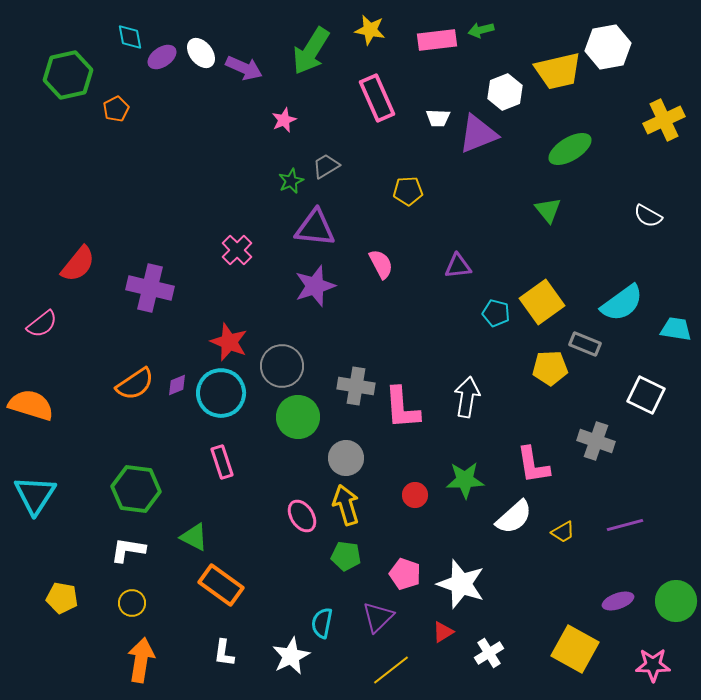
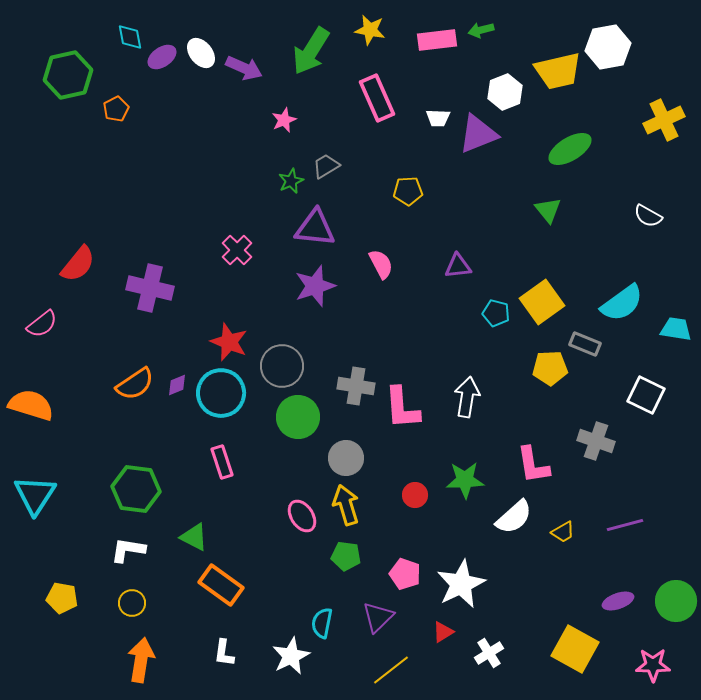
white star at (461, 584): rotated 27 degrees clockwise
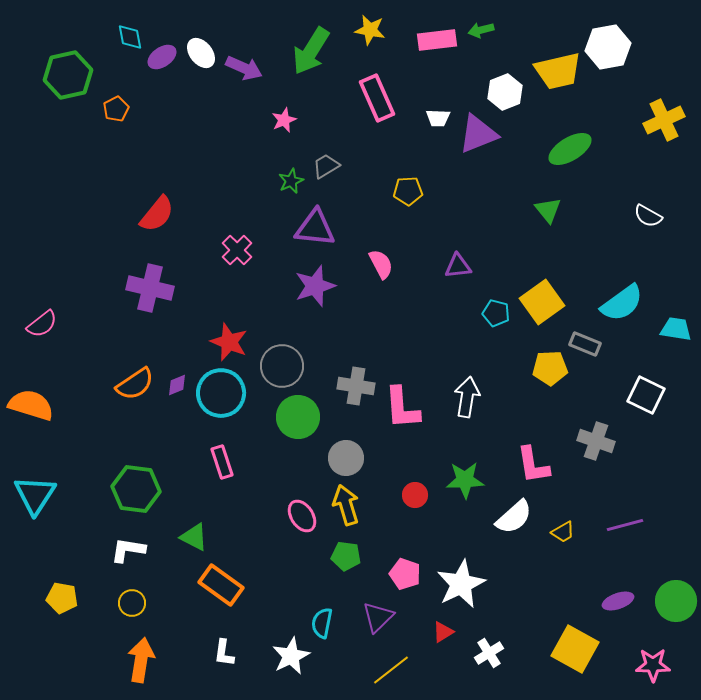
red semicircle at (78, 264): moved 79 px right, 50 px up
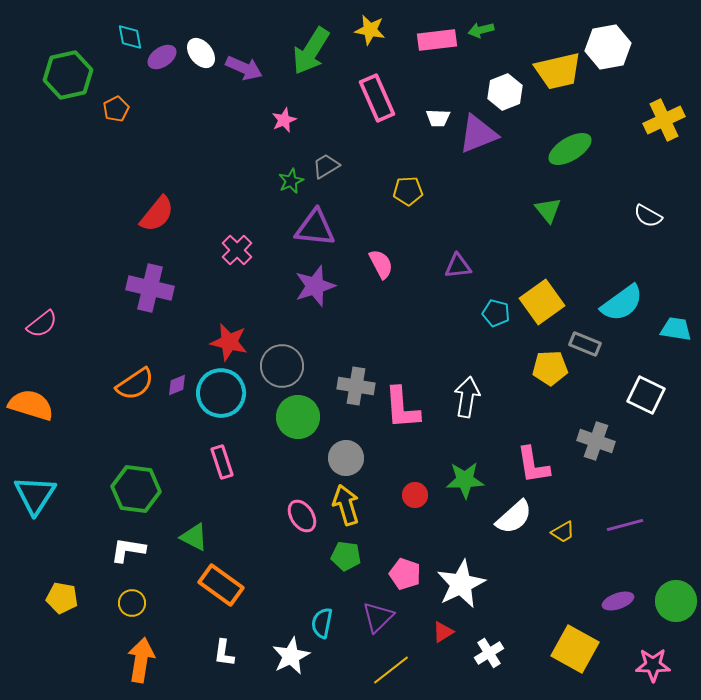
red star at (229, 342): rotated 9 degrees counterclockwise
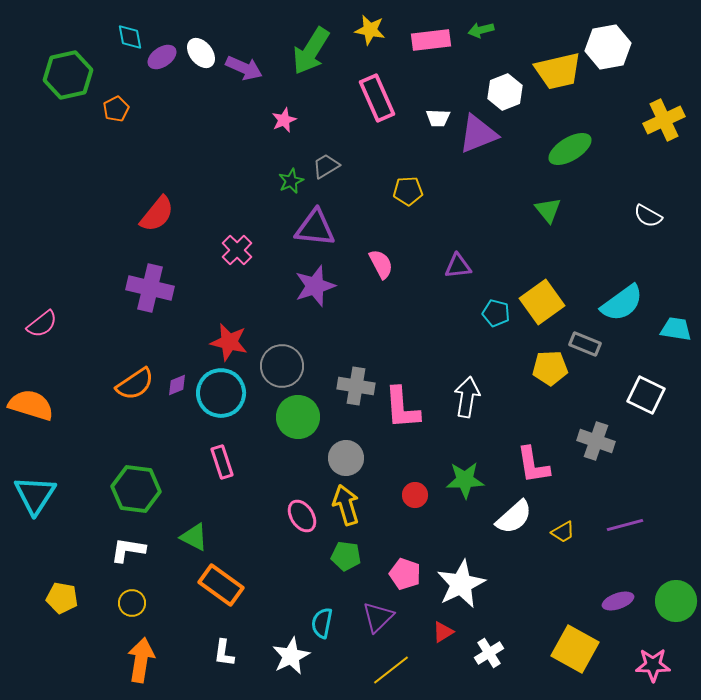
pink rectangle at (437, 40): moved 6 px left
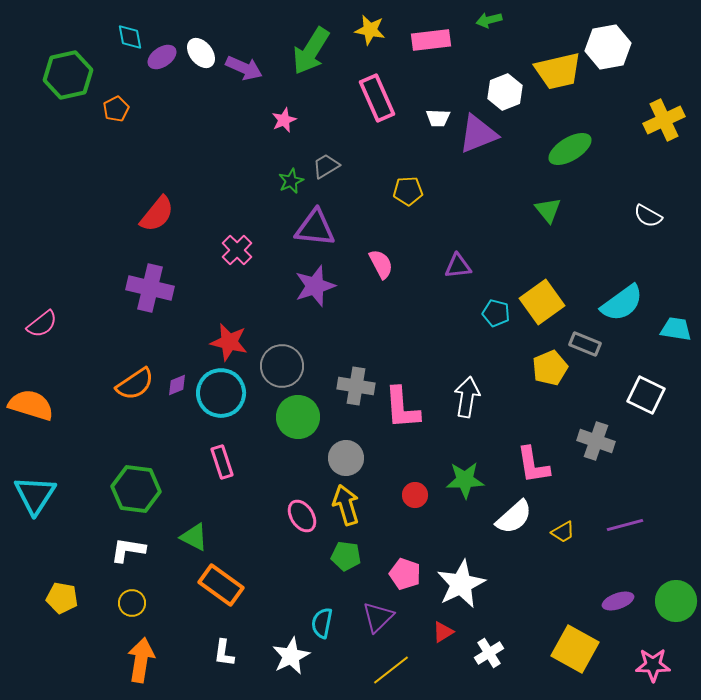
green arrow at (481, 30): moved 8 px right, 10 px up
yellow pentagon at (550, 368): rotated 20 degrees counterclockwise
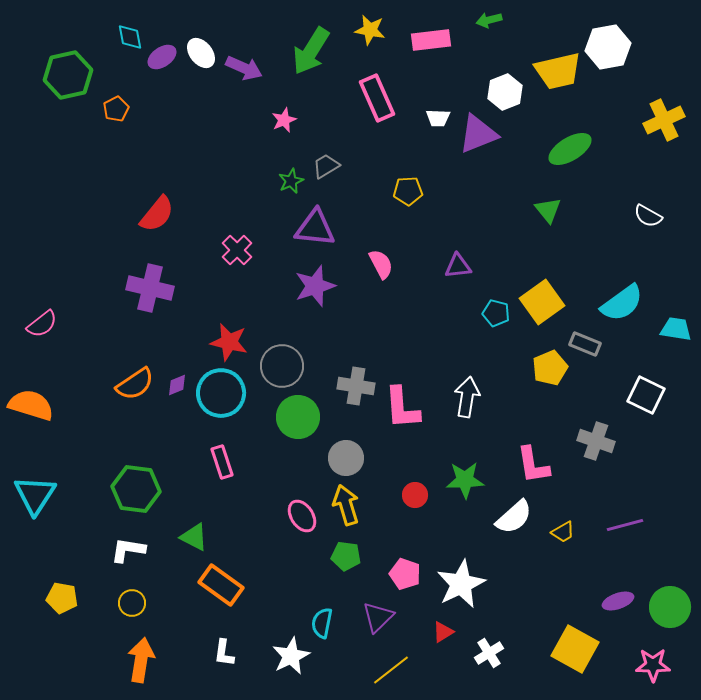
green circle at (676, 601): moved 6 px left, 6 px down
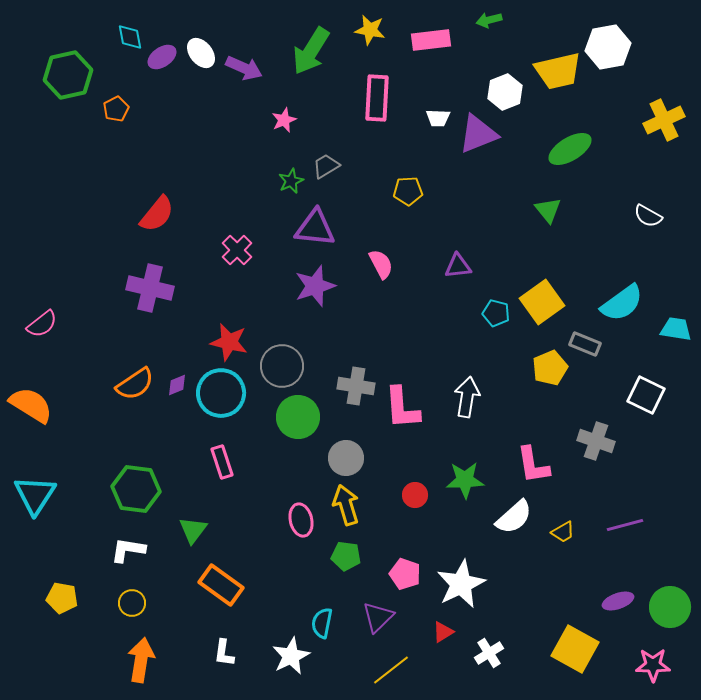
pink rectangle at (377, 98): rotated 27 degrees clockwise
orange semicircle at (31, 405): rotated 15 degrees clockwise
pink ellipse at (302, 516): moved 1 px left, 4 px down; rotated 20 degrees clockwise
green triangle at (194, 537): moved 1 px left, 7 px up; rotated 40 degrees clockwise
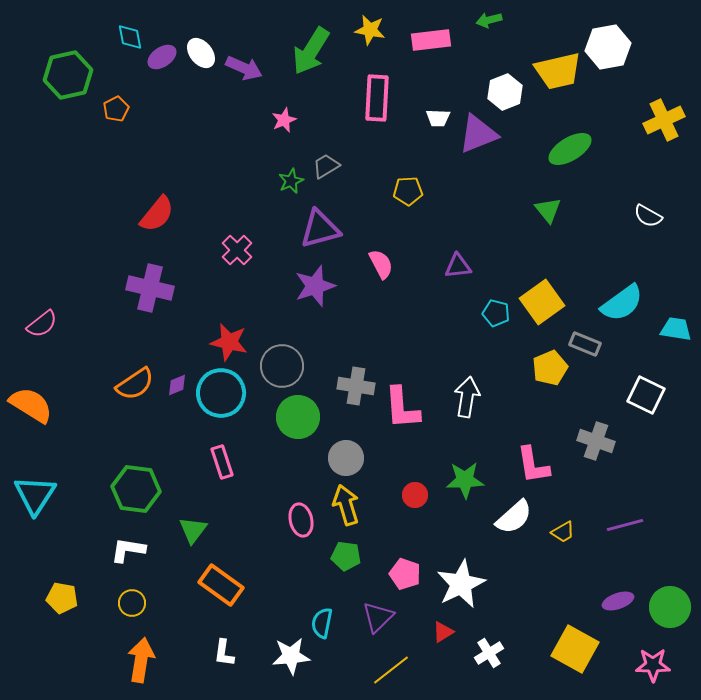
purple triangle at (315, 228): moved 5 px right, 1 px down; rotated 21 degrees counterclockwise
white star at (291, 656): rotated 21 degrees clockwise
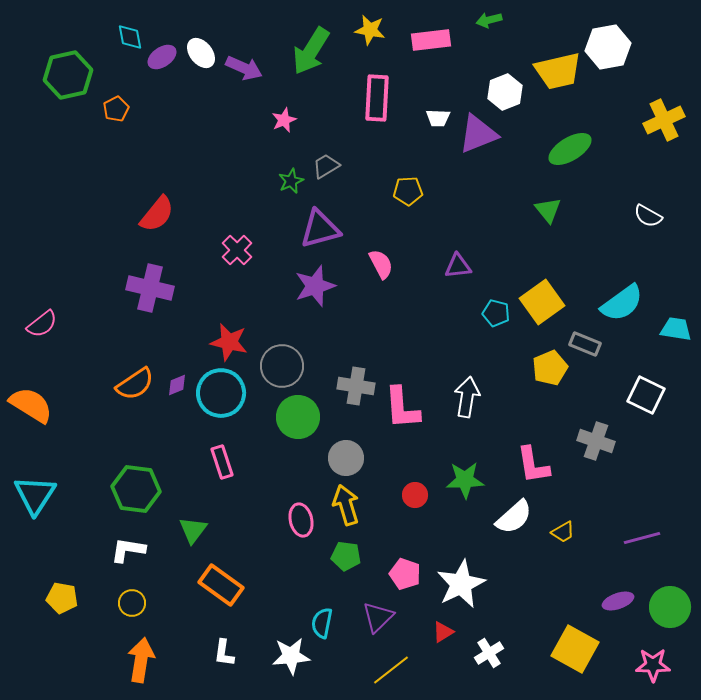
purple line at (625, 525): moved 17 px right, 13 px down
